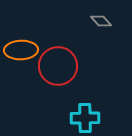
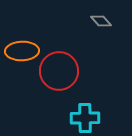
orange ellipse: moved 1 px right, 1 px down
red circle: moved 1 px right, 5 px down
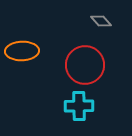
red circle: moved 26 px right, 6 px up
cyan cross: moved 6 px left, 12 px up
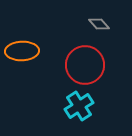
gray diamond: moved 2 px left, 3 px down
cyan cross: rotated 32 degrees counterclockwise
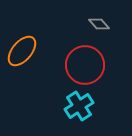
orange ellipse: rotated 48 degrees counterclockwise
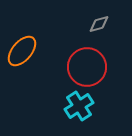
gray diamond: rotated 65 degrees counterclockwise
red circle: moved 2 px right, 2 px down
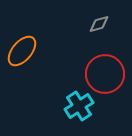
red circle: moved 18 px right, 7 px down
